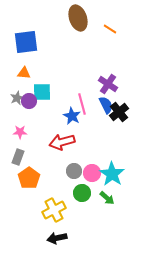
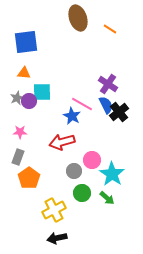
pink line: rotated 45 degrees counterclockwise
pink circle: moved 13 px up
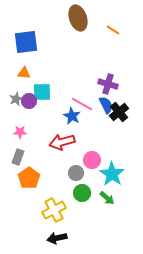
orange line: moved 3 px right, 1 px down
purple cross: rotated 18 degrees counterclockwise
gray star: moved 1 px left, 1 px down
gray circle: moved 2 px right, 2 px down
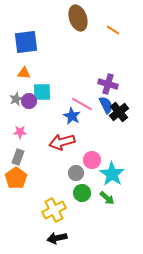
orange pentagon: moved 13 px left
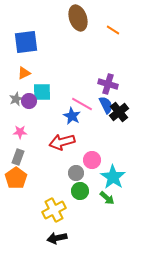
orange triangle: rotated 32 degrees counterclockwise
cyan star: moved 1 px right, 3 px down
green circle: moved 2 px left, 2 px up
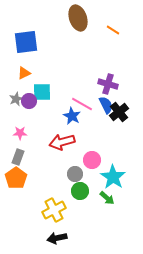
pink star: moved 1 px down
gray circle: moved 1 px left, 1 px down
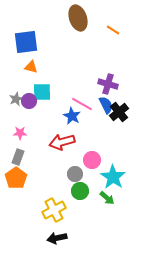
orange triangle: moved 7 px right, 6 px up; rotated 40 degrees clockwise
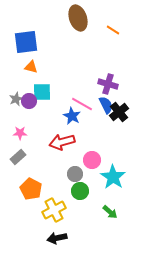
gray rectangle: rotated 28 degrees clockwise
orange pentagon: moved 15 px right, 11 px down; rotated 10 degrees counterclockwise
green arrow: moved 3 px right, 14 px down
